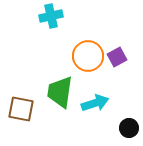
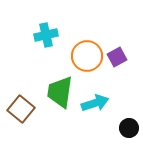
cyan cross: moved 5 px left, 19 px down
orange circle: moved 1 px left
brown square: rotated 28 degrees clockwise
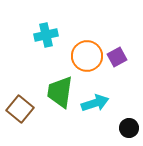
brown square: moved 1 px left
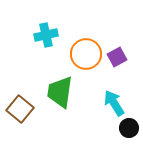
orange circle: moved 1 px left, 2 px up
cyan arrow: moved 19 px right; rotated 104 degrees counterclockwise
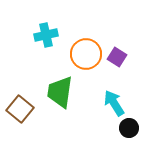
purple square: rotated 30 degrees counterclockwise
